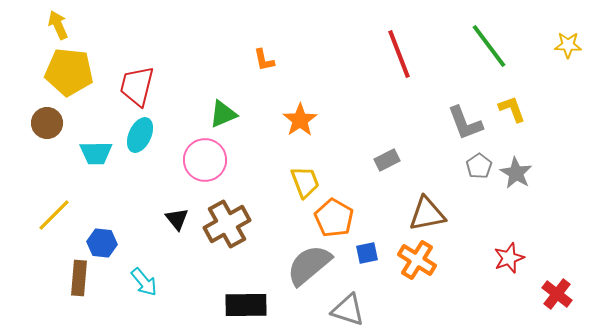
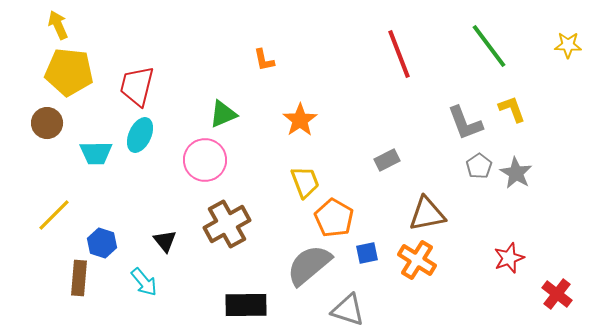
black triangle: moved 12 px left, 22 px down
blue hexagon: rotated 12 degrees clockwise
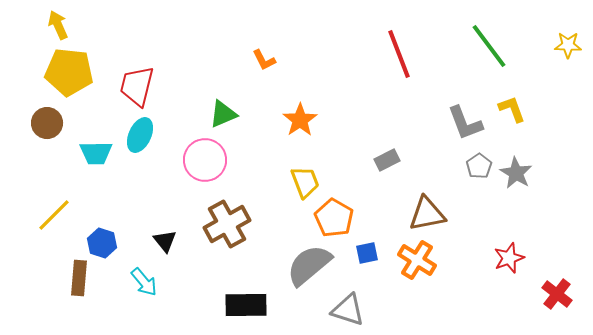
orange L-shape: rotated 15 degrees counterclockwise
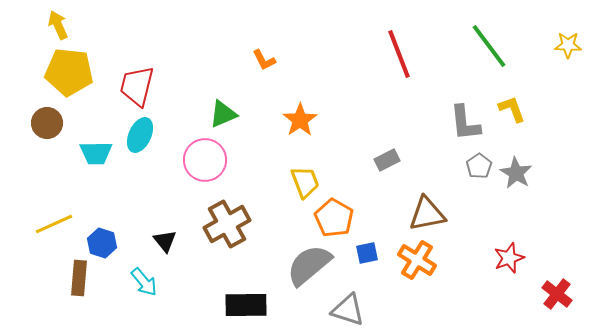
gray L-shape: rotated 15 degrees clockwise
yellow line: moved 9 px down; rotated 21 degrees clockwise
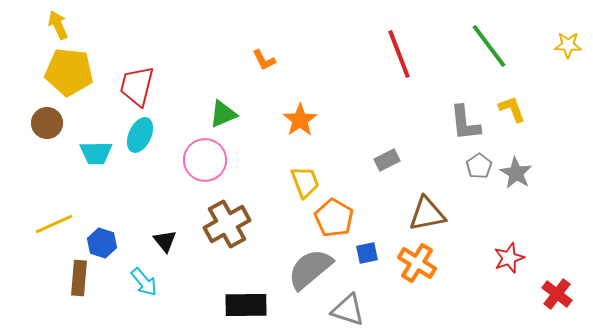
orange cross: moved 3 px down
gray semicircle: moved 1 px right, 4 px down
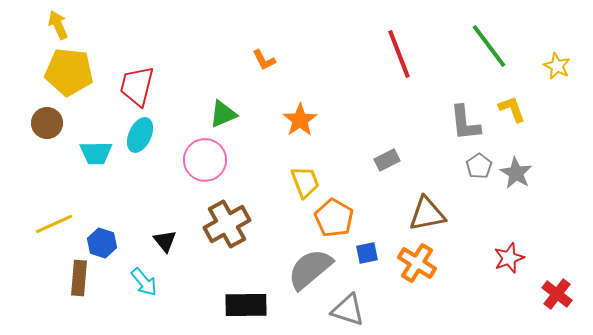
yellow star: moved 11 px left, 21 px down; rotated 24 degrees clockwise
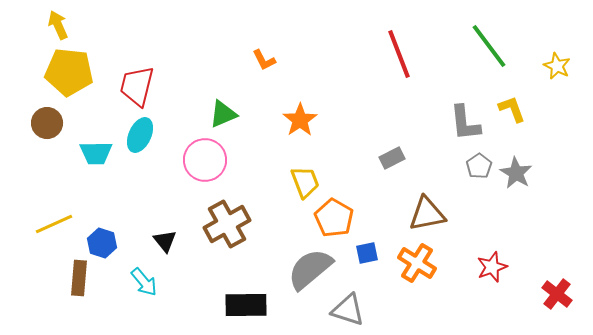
gray rectangle: moved 5 px right, 2 px up
red star: moved 17 px left, 9 px down
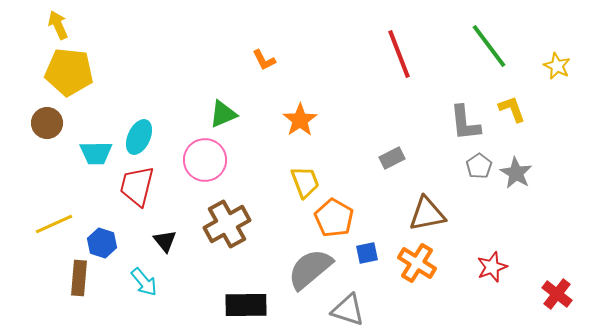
red trapezoid: moved 100 px down
cyan ellipse: moved 1 px left, 2 px down
